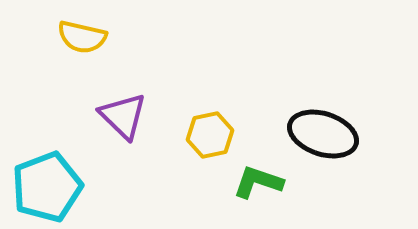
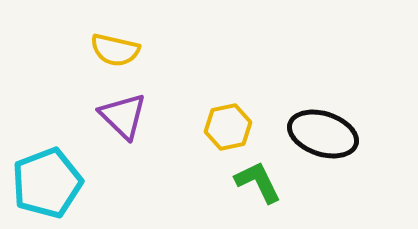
yellow semicircle: moved 33 px right, 13 px down
yellow hexagon: moved 18 px right, 8 px up
green L-shape: rotated 45 degrees clockwise
cyan pentagon: moved 4 px up
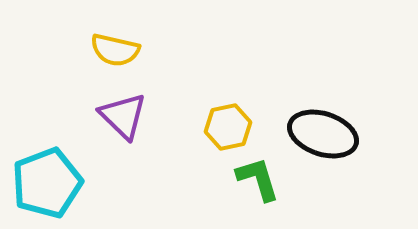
green L-shape: moved 3 px up; rotated 9 degrees clockwise
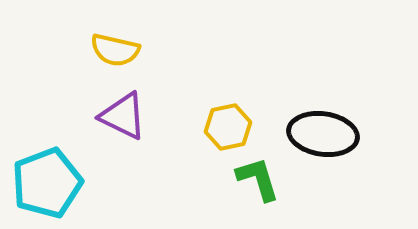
purple triangle: rotated 18 degrees counterclockwise
black ellipse: rotated 10 degrees counterclockwise
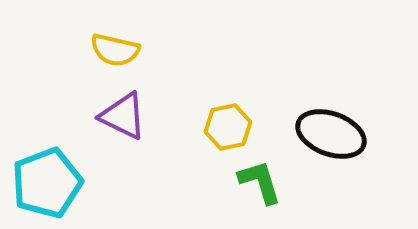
black ellipse: moved 8 px right; rotated 12 degrees clockwise
green L-shape: moved 2 px right, 3 px down
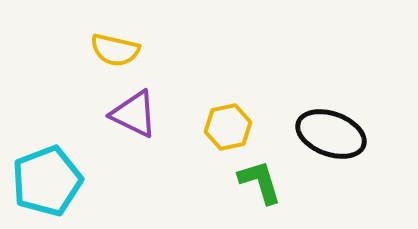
purple triangle: moved 11 px right, 2 px up
cyan pentagon: moved 2 px up
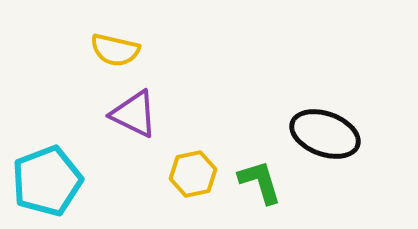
yellow hexagon: moved 35 px left, 47 px down
black ellipse: moved 6 px left
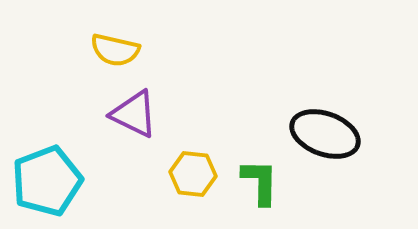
yellow hexagon: rotated 18 degrees clockwise
green L-shape: rotated 18 degrees clockwise
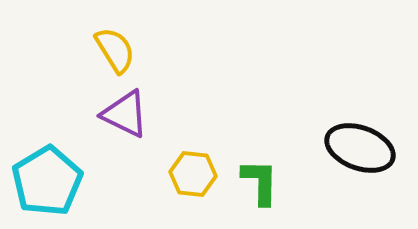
yellow semicircle: rotated 135 degrees counterclockwise
purple triangle: moved 9 px left
black ellipse: moved 35 px right, 14 px down
cyan pentagon: rotated 10 degrees counterclockwise
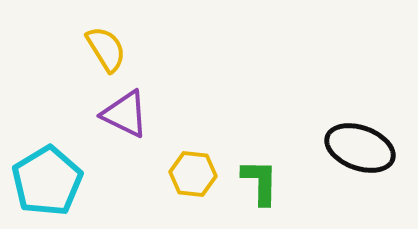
yellow semicircle: moved 9 px left, 1 px up
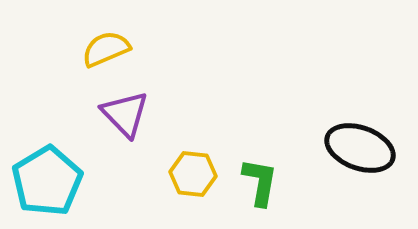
yellow semicircle: rotated 81 degrees counterclockwise
purple triangle: rotated 20 degrees clockwise
green L-shape: rotated 9 degrees clockwise
